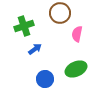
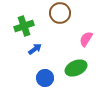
pink semicircle: moved 9 px right, 5 px down; rotated 21 degrees clockwise
green ellipse: moved 1 px up
blue circle: moved 1 px up
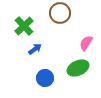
green cross: rotated 24 degrees counterclockwise
pink semicircle: moved 4 px down
green ellipse: moved 2 px right
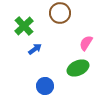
blue circle: moved 8 px down
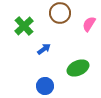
pink semicircle: moved 3 px right, 19 px up
blue arrow: moved 9 px right
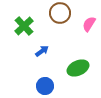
blue arrow: moved 2 px left, 2 px down
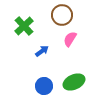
brown circle: moved 2 px right, 2 px down
pink semicircle: moved 19 px left, 15 px down
green ellipse: moved 4 px left, 14 px down
blue circle: moved 1 px left
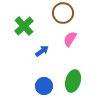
brown circle: moved 1 px right, 2 px up
green ellipse: moved 1 px left, 1 px up; rotated 50 degrees counterclockwise
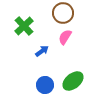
pink semicircle: moved 5 px left, 2 px up
green ellipse: rotated 35 degrees clockwise
blue circle: moved 1 px right, 1 px up
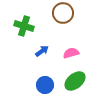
green cross: rotated 30 degrees counterclockwise
pink semicircle: moved 6 px right, 16 px down; rotated 42 degrees clockwise
green ellipse: moved 2 px right
